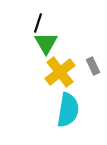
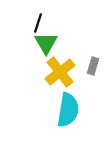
gray rectangle: rotated 42 degrees clockwise
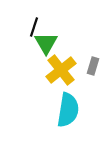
black line: moved 4 px left, 4 px down
yellow cross: moved 1 px right, 2 px up
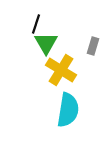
black line: moved 2 px right, 3 px up
gray rectangle: moved 20 px up
yellow cross: rotated 20 degrees counterclockwise
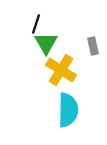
gray rectangle: rotated 30 degrees counterclockwise
cyan semicircle: rotated 8 degrees counterclockwise
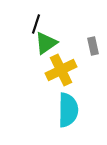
green triangle: rotated 25 degrees clockwise
yellow cross: rotated 32 degrees clockwise
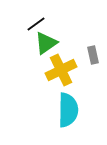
black line: rotated 36 degrees clockwise
gray rectangle: moved 9 px down
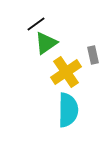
yellow cross: moved 5 px right, 2 px down; rotated 8 degrees counterclockwise
